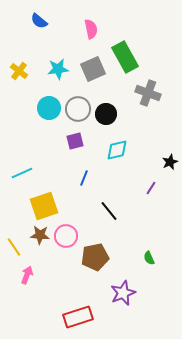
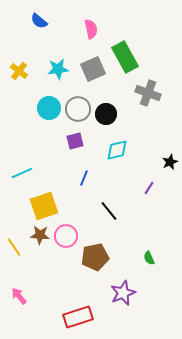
purple line: moved 2 px left
pink arrow: moved 8 px left, 21 px down; rotated 60 degrees counterclockwise
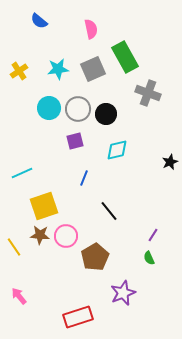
yellow cross: rotated 18 degrees clockwise
purple line: moved 4 px right, 47 px down
brown pentagon: rotated 20 degrees counterclockwise
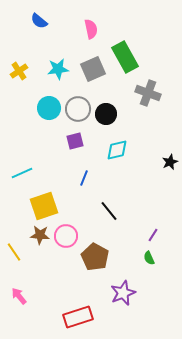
yellow line: moved 5 px down
brown pentagon: rotated 12 degrees counterclockwise
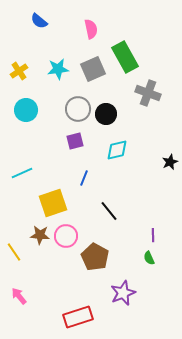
cyan circle: moved 23 px left, 2 px down
yellow square: moved 9 px right, 3 px up
purple line: rotated 32 degrees counterclockwise
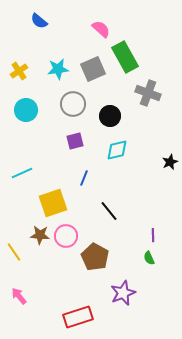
pink semicircle: moved 10 px right; rotated 36 degrees counterclockwise
gray circle: moved 5 px left, 5 px up
black circle: moved 4 px right, 2 px down
